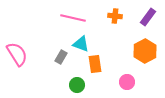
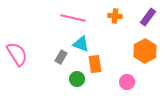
green circle: moved 6 px up
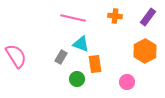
pink semicircle: moved 1 px left, 2 px down
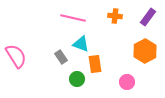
gray rectangle: rotated 64 degrees counterclockwise
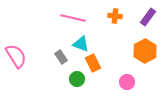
orange rectangle: moved 2 px left, 1 px up; rotated 18 degrees counterclockwise
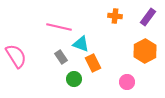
pink line: moved 14 px left, 9 px down
green circle: moved 3 px left
